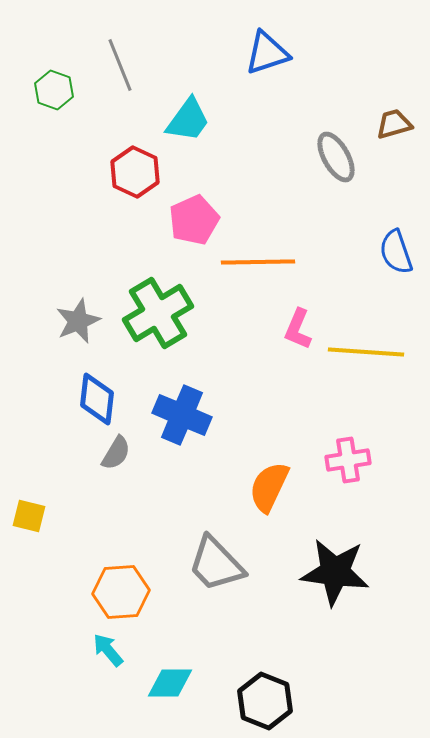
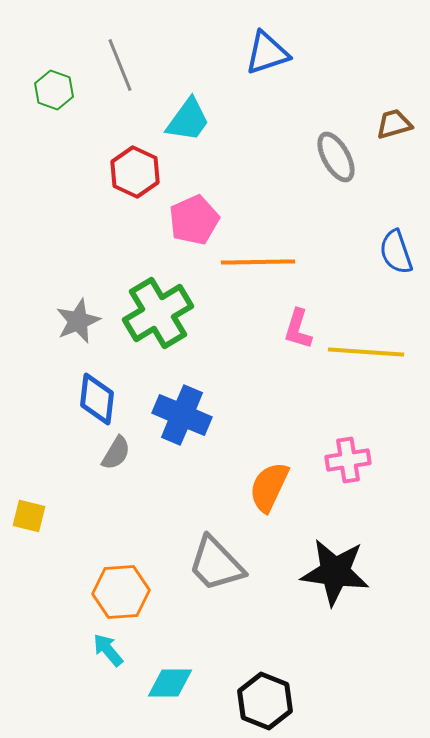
pink L-shape: rotated 6 degrees counterclockwise
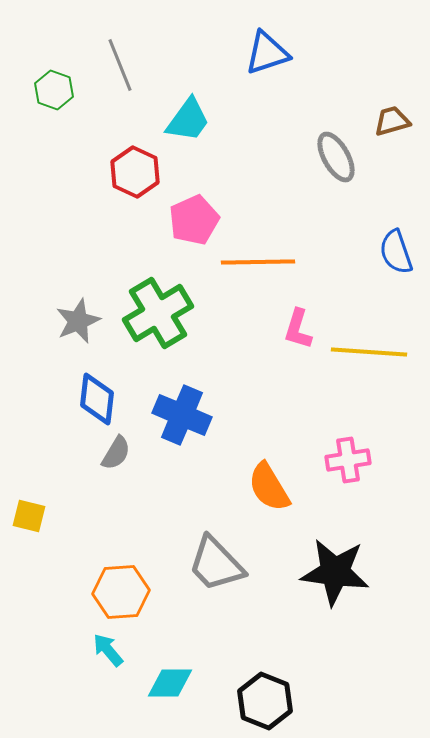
brown trapezoid: moved 2 px left, 3 px up
yellow line: moved 3 px right
orange semicircle: rotated 56 degrees counterclockwise
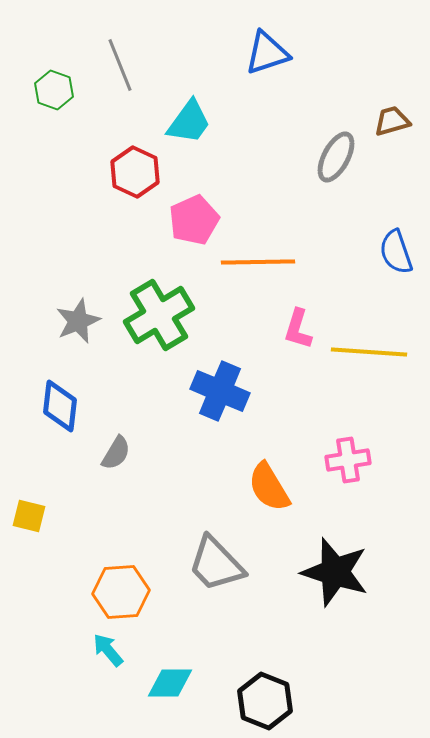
cyan trapezoid: moved 1 px right, 2 px down
gray ellipse: rotated 57 degrees clockwise
green cross: moved 1 px right, 2 px down
blue diamond: moved 37 px left, 7 px down
blue cross: moved 38 px right, 24 px up
black star: rotated 10 degrees clockwise
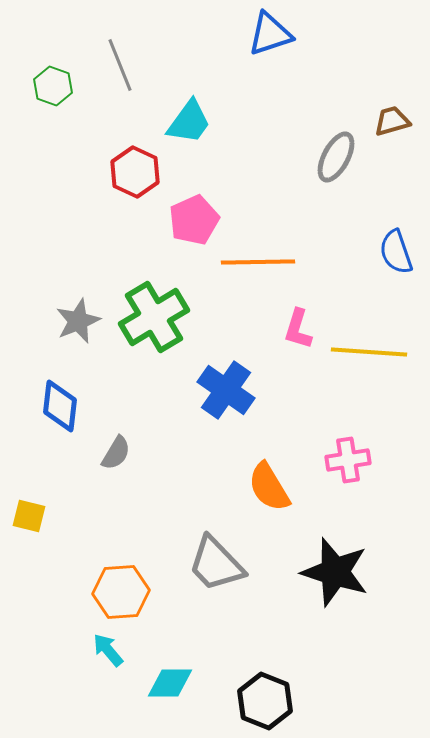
blue triangle: moved 3 px right, 19 px up
green hexagon: moved 1 px left, 4 px up
green cross: moved 5 px left, 2 px down
blue cross: moved 6 px right, 1 px up; rotated 12 degrees clockwise
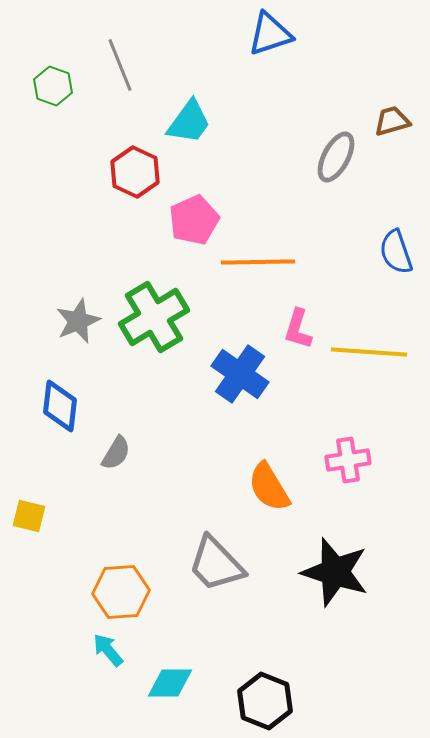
blue cross: moved 14 px right, 16 px up
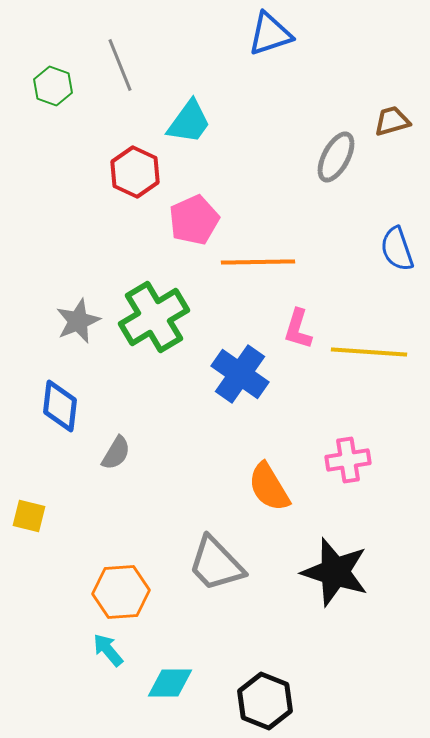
blue semicircle: moved 1 px right, 3 px up
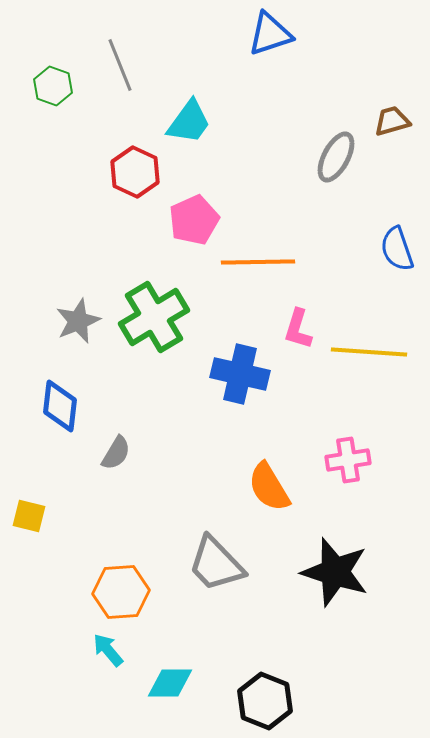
blue cross: rotated 22 degrees counterclockwise
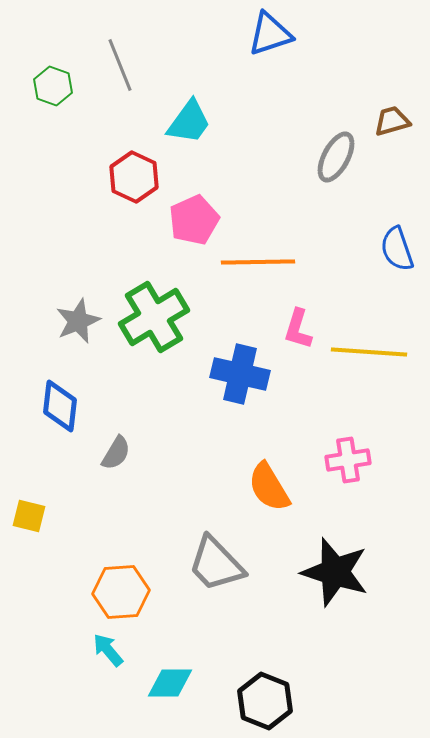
red hexagon: moved 1 px left, 5 px down
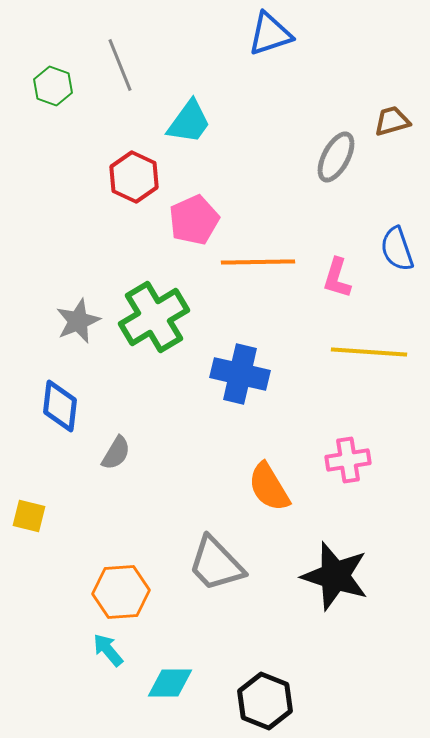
pink L-shape: moved 39 px right, 51 px up
black star: moved 4 px down
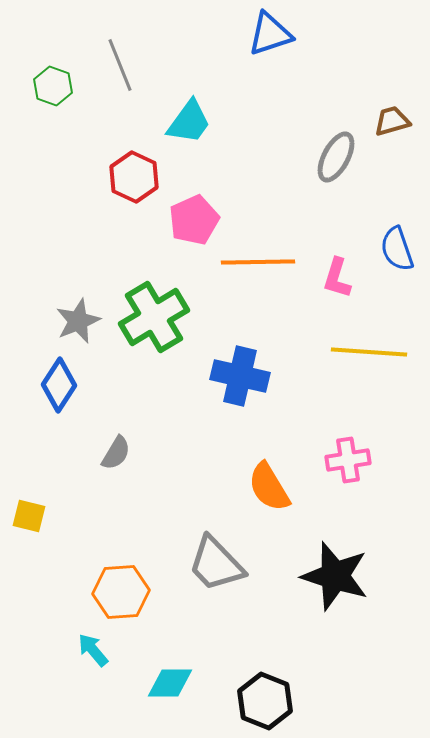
blue cross: moved 2 px down
blue diamond: moved 1 px left, 21 px up; rotated 26 degrees clockwise
cyan arrow: moved 15 px left
